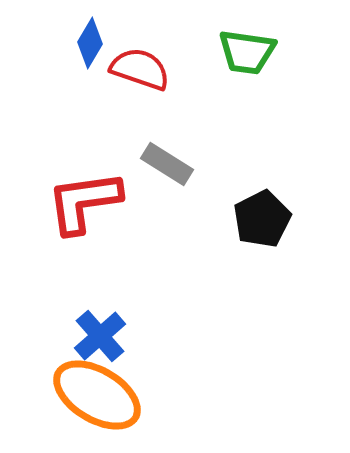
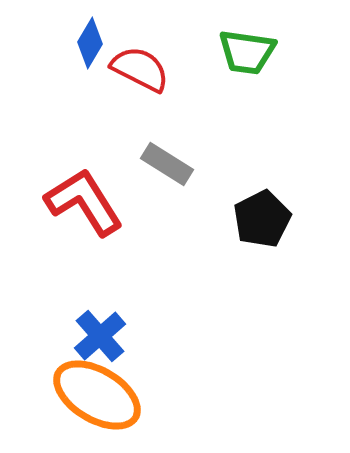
red semicircle: rotated 8 degrees clockwise
red L-shape: rotated 66 degrees clockwise
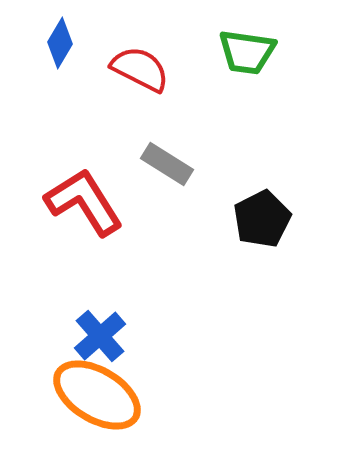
blue diamond: moved 30 px left
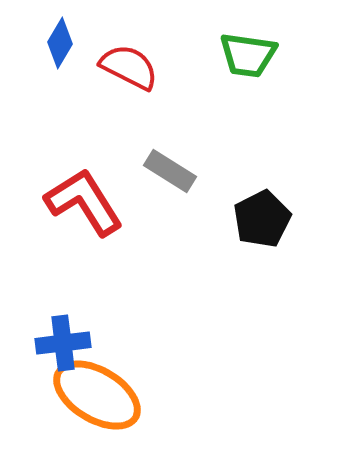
green trapezoid: moved 1 px right, 3 px down
red semicircle: moved 11 px left, 2 px up
gray rectangle: moved 3 px right, 7 px down
blue cross: moved 37 px left, 7 px down; rotated 34 degrees clockwise
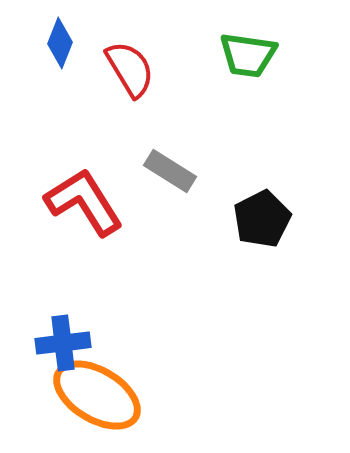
blue diamond: rotated 9 degrees counterclockwise
red semicircle: moved 1 px right, 2 px down; rotated 32 degrees clockwise
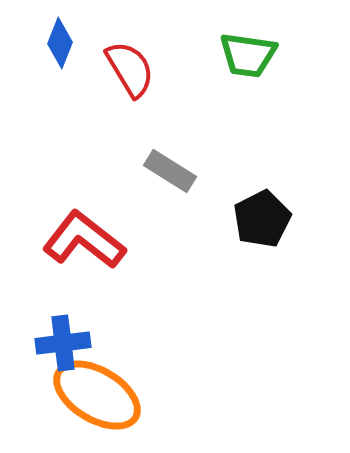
red L-shape: moved 38 px down; rotated 20 degrees counterclockwise
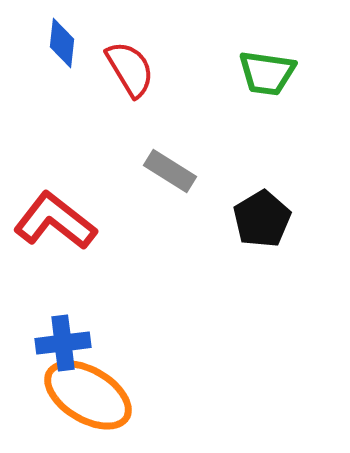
blue diamond: moved 2 px right; rotated 15 degrees counterclockwise
green trapezoid: moved 19 px right, 18 px down
black pentagon: rotated 4 degrees counterclockwise
red L-shape: moved 29 px left, 19 px up
orange ellipse: moved 9 px left
